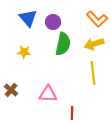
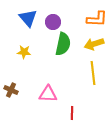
orange L-shape: rotated 45 degrees counterclockwise
brown cross: rotated 16 degrees counterclockwise
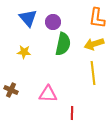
orange L-shape: moved 1 px up; rotated 95 degrees clockwise
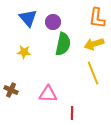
yellow line: rotated 15 degrees counterclockwise
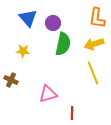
purple circle: moved 1 px down
yellow star: moved 1 px left, 1 px up
brown cross: moved 10 px up
pink triangle: rotated 18 degrees counterclockwise
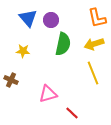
orange L-shape: rotated 20 degrees counterclockwise
purple circle: moved 2 px left, 3 px up
red line: rotated 48 degrees counterclockwise
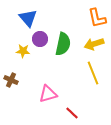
purple circle: moved 11 px left, 19 px down
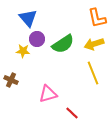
purple circle: moved 3 px left
green semicircle: rotated 45 degrees clockwise
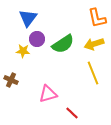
blue triangle: rotated 18 degrees clockwise
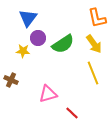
purple circle: moved 1 px right, 1 px up
yellow arrow: rotated 108 degrees counterclockwise
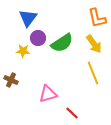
green semicircle: moved 1 px left, 1 px up
